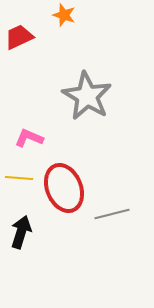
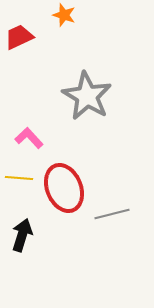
pink L-shape: rotated 24 degrees clockwise
black arrow: moved 1 px right, 3 px down
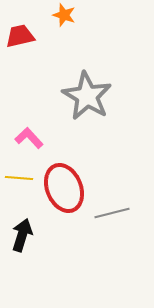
red trapezoid: moved 1 px right, 1 px up; rotated 12 degrees clockwise
gray line: moved 1 px up
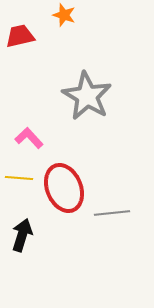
gray line: rotated 8 degrees clockwise
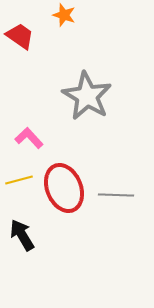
red trapezoid: rotated 48 degrees clockwise
yellow line: moved 2 px down; rotated 20 degrees counterclockwise
gray line: moved 4 px right, 18 px up; rotated 8 degrees clockwise
black arrow: rotated 48 degrees counterclockwise
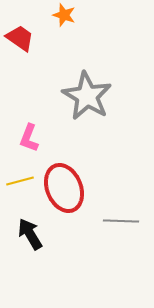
red trapezoid: moved 2 px down
pink L-shape: rotated 116 degrees counterclockwise
yellow line: moved 1 px right, 1 px down
gray line: moved 5 px right, 26 px down
black arrow: moved 8 px right, 1 px up
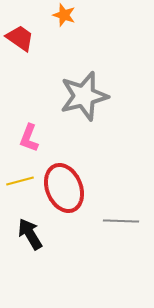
gray star: moved 3 px left; rotated 27 degrees clockwise
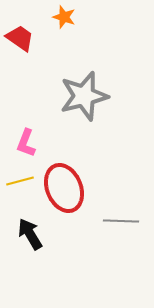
orange star: moved 2 px down
pink L-shape: moved 3 px left, 5 px down
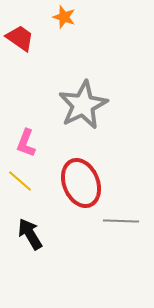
gray star: moved 1 px left, 9 px down; rotated 12 degrees counterclockwise
yellow line: rotated 56 degrees clockwise
red ellipse: moved 17 px right, 5 px up
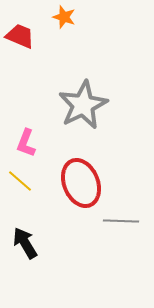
red trapezoid: moved 2 px up; rotated 12 degrees counterclockwise
black arrow: moved 5 px left, 9 px down
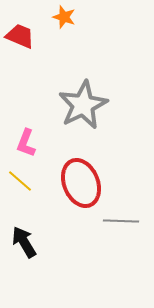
black arrow: moved 1 px left, 1 px up
